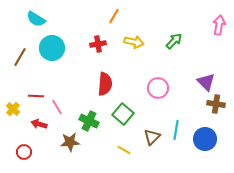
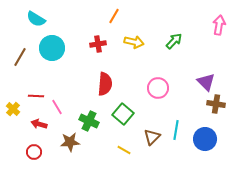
red circle: moved 10 px right
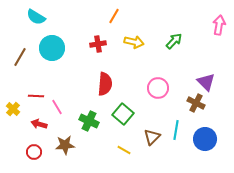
cyan semicircle: moved 2 px up
brown cross: moved 20 px left, 1 px up; rotated 18 degrees clockwise
brown star: moved 5 px left, 3 px down
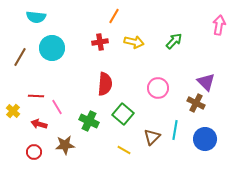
cyan semicircle: rotated 24 degrees counterclockwise
red cross: moved 2 px right, 2 px up
yellow cross: moved 2 px down
cyan line: moved 1 px left
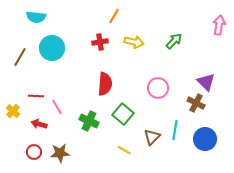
brown star: moved 5 px left, 8 px down
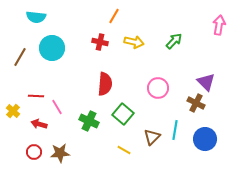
red cross: rotated 21 degrees clockwise
